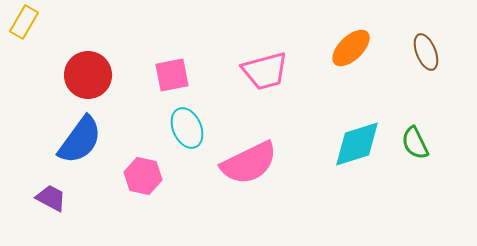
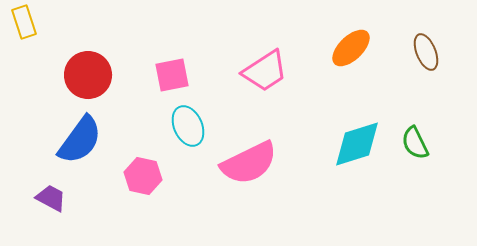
yellow rectangle: rotated 48 degrees counterclockwise
pink trapezoid: rotated 18 degrees counterclockwise
cyan ellipse: moved 1 px right, 2 px up
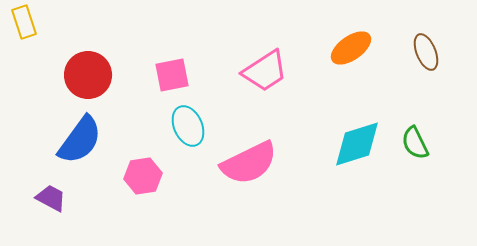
orange ellipse: rotated 9 degrees clockwise
pink hexagon: rotated 21 degrees counterclockwise
